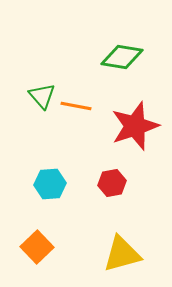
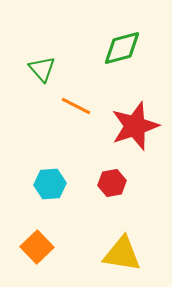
green diamond: moved 9 px up; rotated 24 degrees counterclockwise
green triangle: moved 27 px up
orange line: rotated 16 degrees clockwise
yellow triangle: rotated 24 degrees clockwise
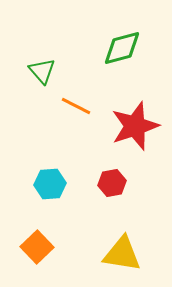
green triangle: moved 2 px down
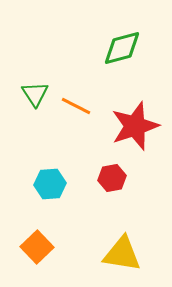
green triangle: moved 7 px left, 23 px down; rotated 8 degrees clockwise
red hexagon: moved 5 px up
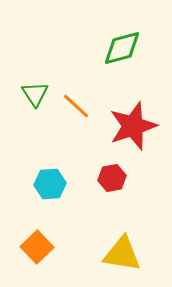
orange line: rotated 16 degrees clockwise
red star: moved 2 px left
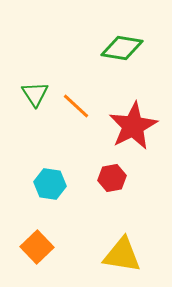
green diamond: rotated 24 degrees clockwise
red star: rotated 9 degrees counterclockwise
cyan hexagon: rotated 12 degrees clockwise
yellow triangle: moved 1 px down
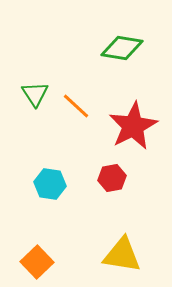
orange square: moved 15 px down
